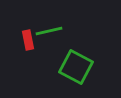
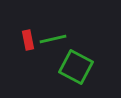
green line: moved 4 px right, 8 px down
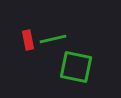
green square: rotated 16 degrees counterclockwise
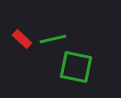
red rectangle: moved 6 px left, 1 px up; rotated 36 degrees counterclockwise
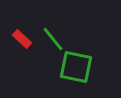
green line: rotated 64 degrees clockwise
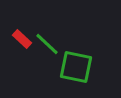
green line: moved 6 px left, 5 px down; rotated 8 degrees counterclockwise
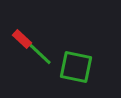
green line: moved 7 px left, 10 px down
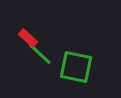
red rectangle: moved 6 px right, 1 px up
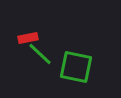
red rectangle: rotated 54 degrees counterclockwise
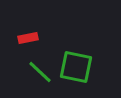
green line: moved 18 px down
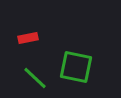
green line: moved 5 px left, 6 px down
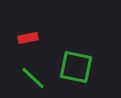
green line: moved 2 px left
